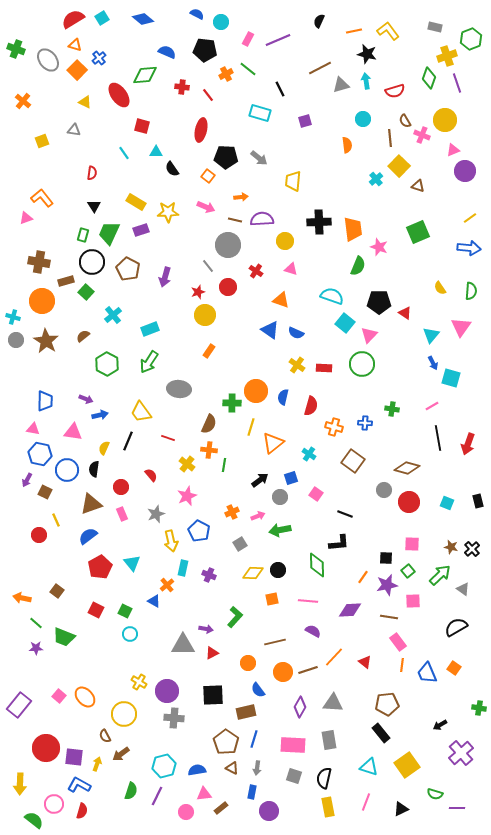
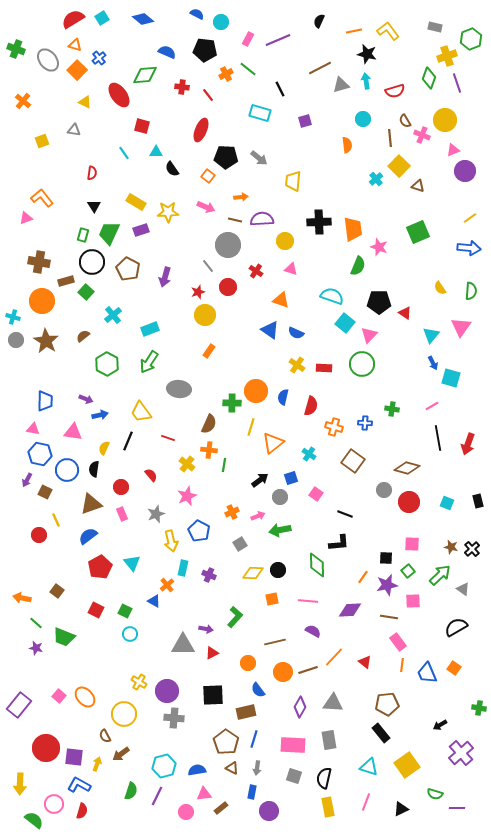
red ellipse at (201, 130): rotated 10 degrees clockwise
purple star at (36, 648): rotated 16 degrees clockwise
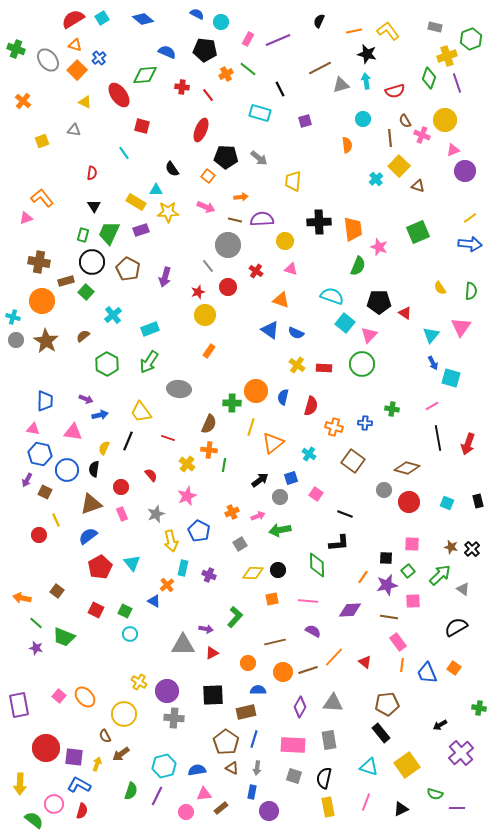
cyan triangle at (156, 152): moved 38 px down
blue arrow at (469, 248): moved 1 px right, 4 px up
blue semicircle at (258, 690): rotated 126 degrees clockwise
purple rectangle at (19, 705): rotated 50 degrees counterclockwise
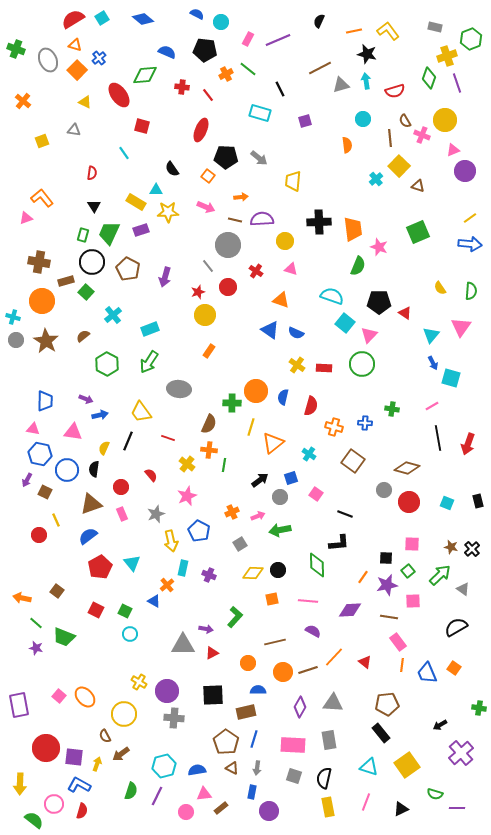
gray ellipse at (48, 60): rotated 15 degrees clockwise
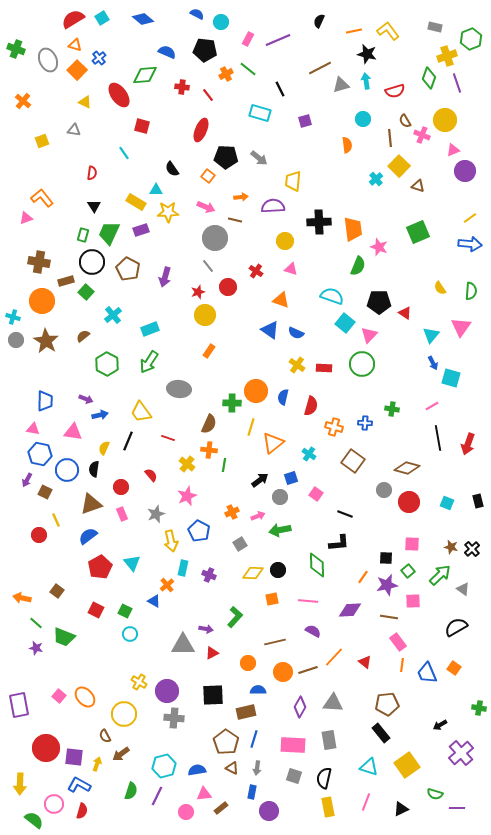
purple semicircle at (262, 219): moved 11 px right, 13 px up
gray circle at (228, 245): moved 13 px left, 7 px up
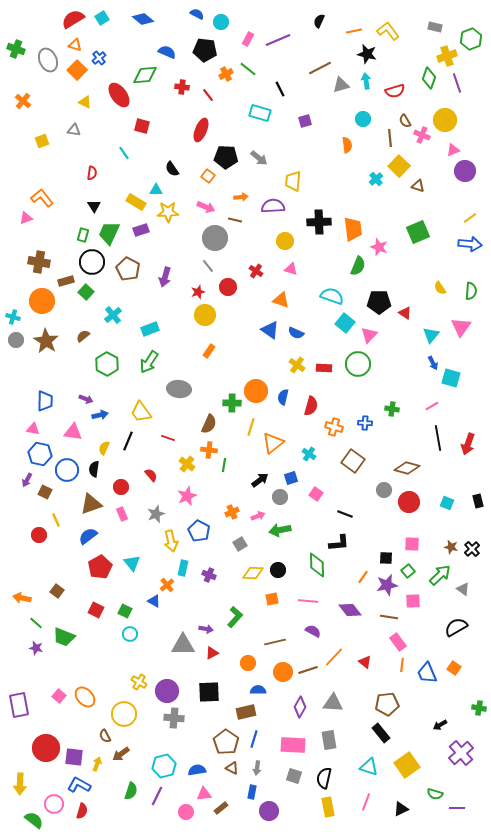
green circle at (362, 364): moved 4 px left
purple diamond at (350, 610): rotated 55 degrees clockwise
black square at (213, 695): moved 4 px left, 3 px up
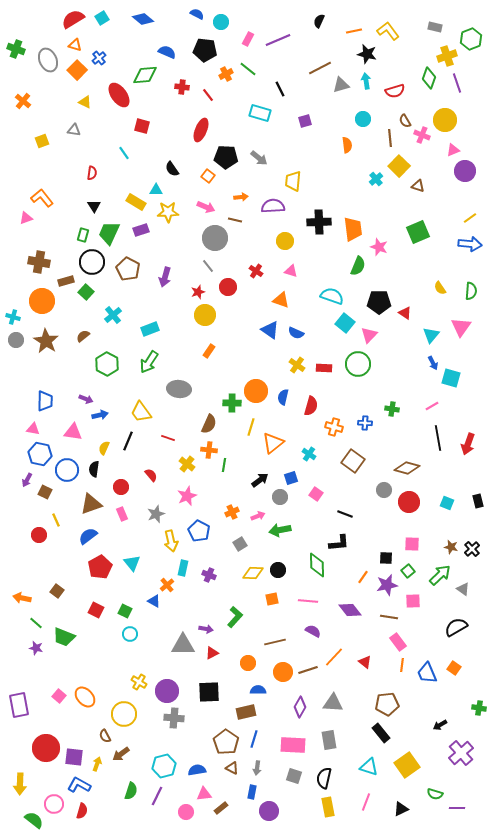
pink triangle at (291, 269): moved 2 px down
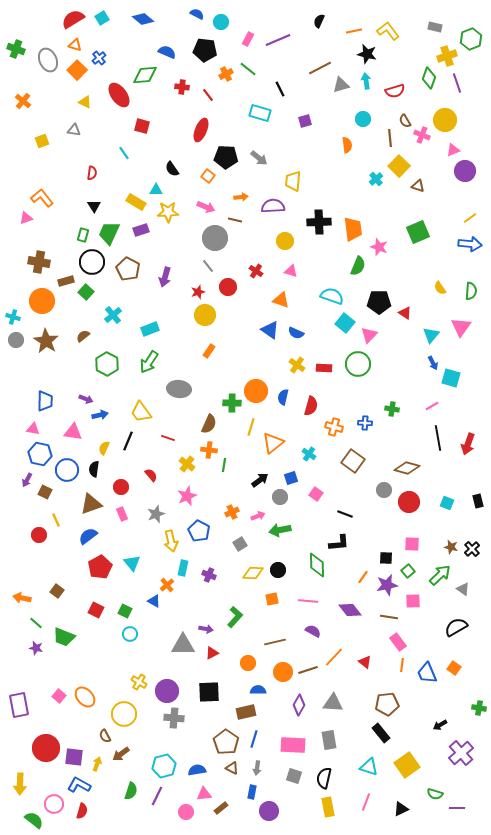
purple diamond at (300, 707): moved 1 px left, 2 px up
